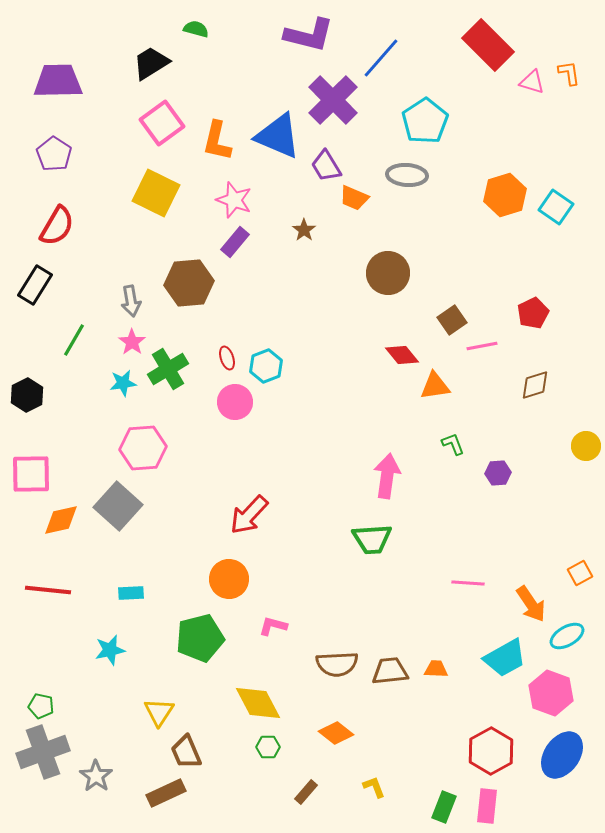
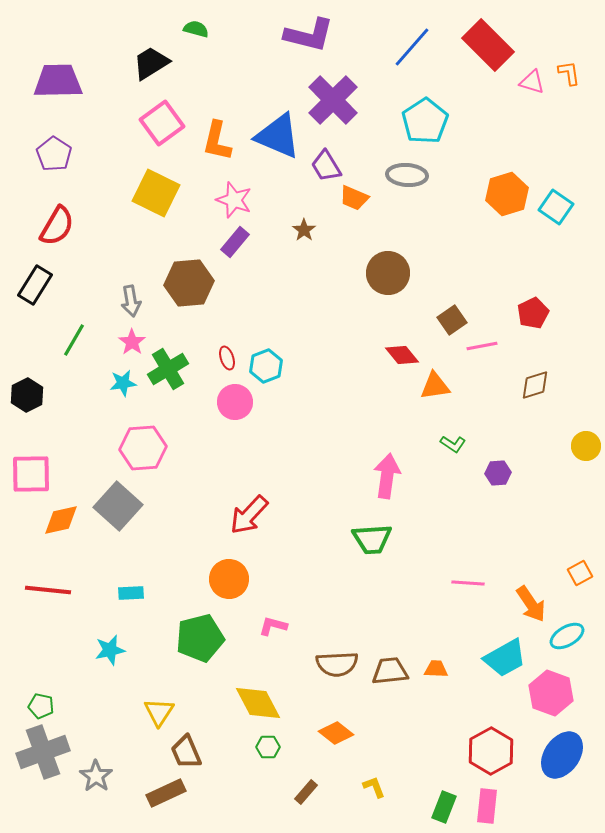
blue line at (381, 58): moved 31 px right, 11 px up
orange hexagon at (505, 195): moved 2 px right, 1 px up
green L-shape at (453, 444): rotated 145 degrees clockwise
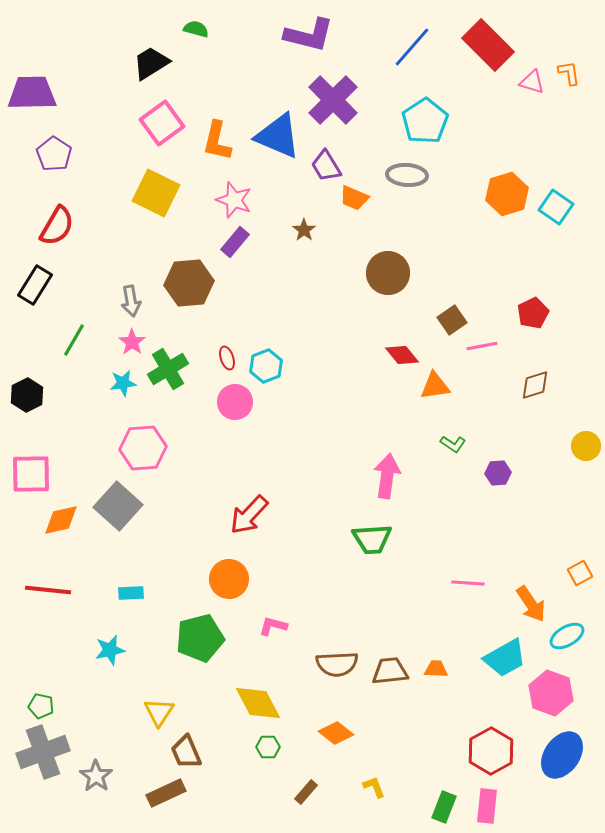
purple trapezoid at (58, 81): moved 26 px left, 12 px down
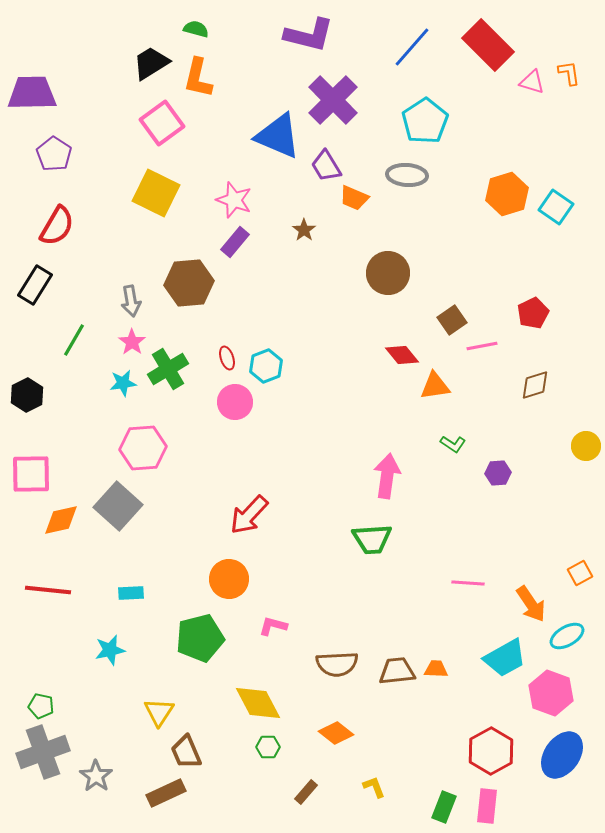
orange L-shape at (217, 141): moved 19 px left, 63 px up
brown trapezoid at (390, 671): moved 7 px right
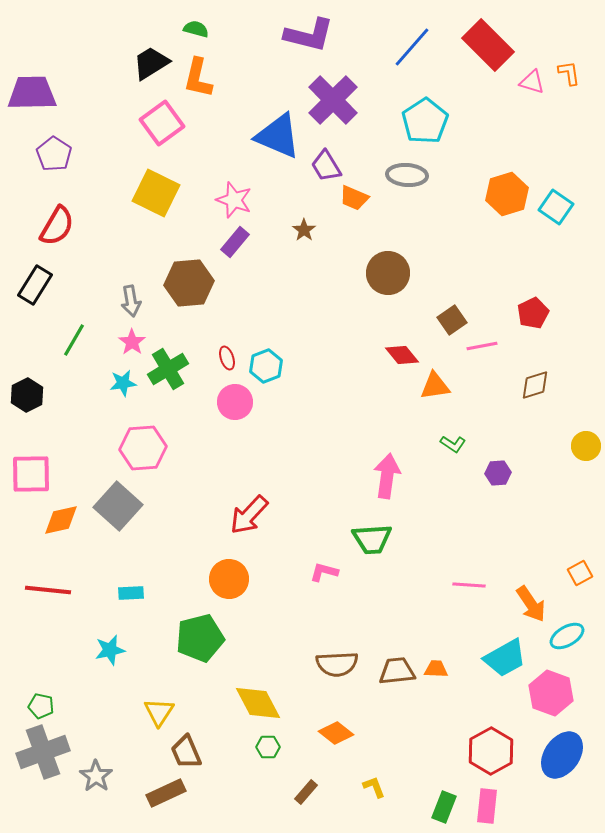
pink line at (468, 583): moved 1 px right, 2 px down
pink L-shape at (273, 626): moved 51 px right, 54 px up
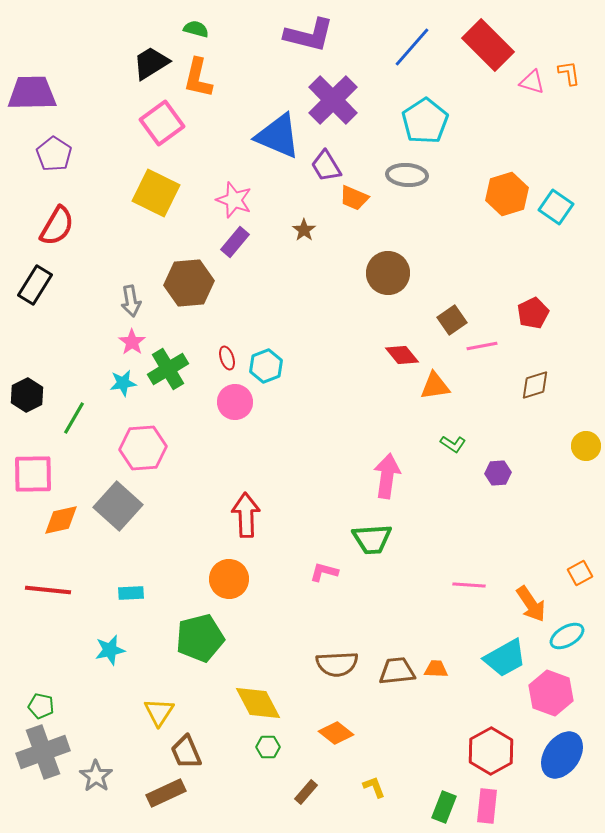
green line at (74, 340): moved 78 px down
pink square at (31, 474): moved 2 px right
red arrow at (249, 515): moved 3 px left; rotated 135 degrees clockwise
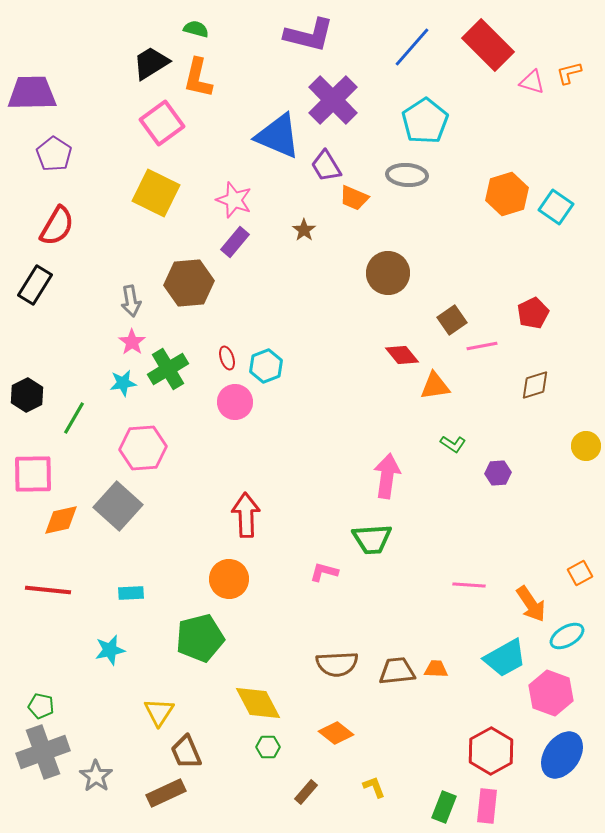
orange L-shape at (569, 73): rotated 96 degrees counterclockwise
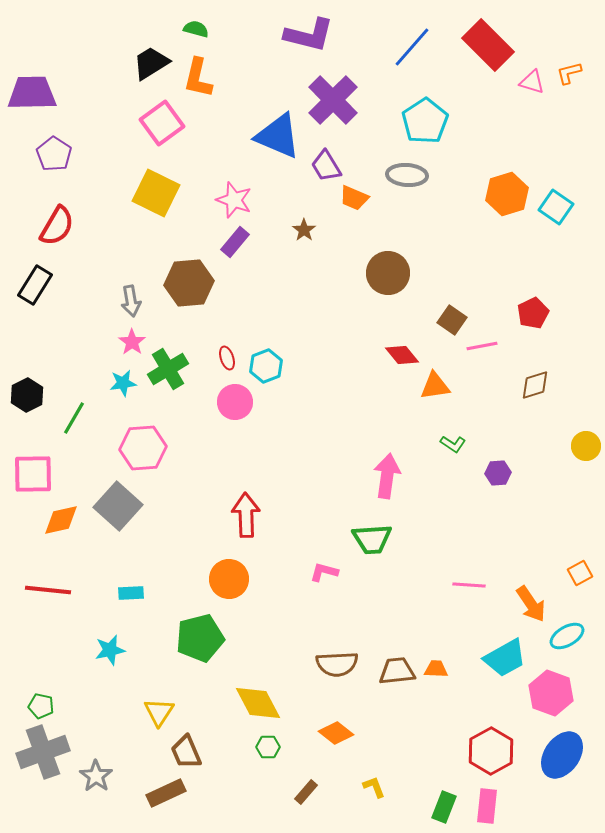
brown square at (452, 320): rotated 20 degrees counterclockwise
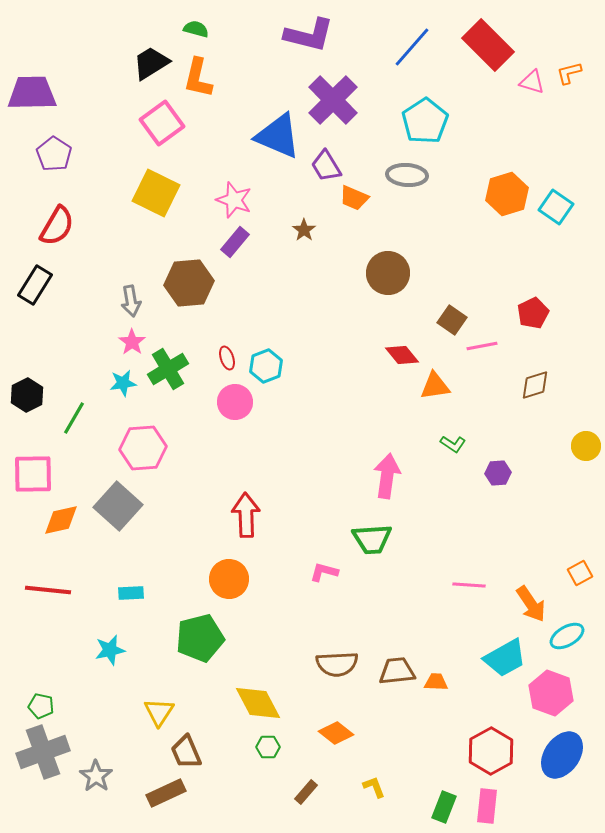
orange trapezoid at (436, 669): moved 13 px down
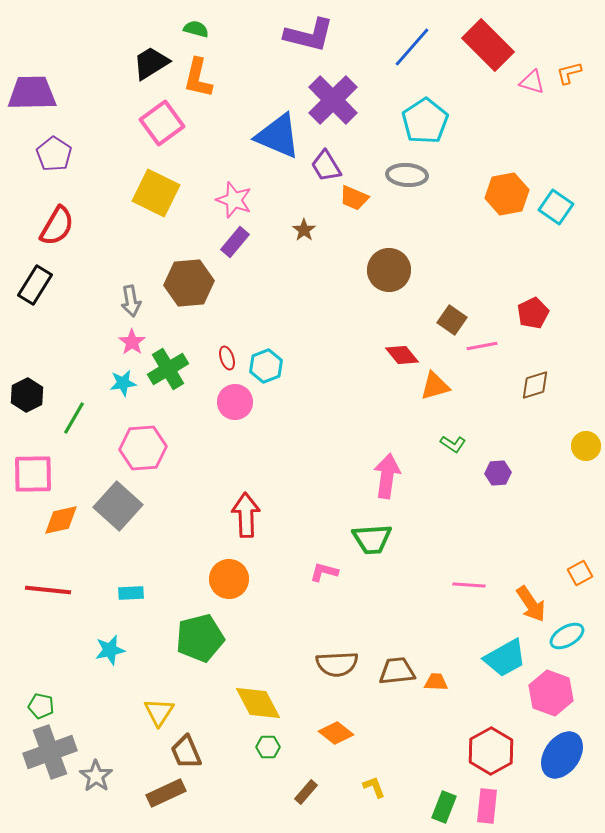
orange hexagon at (507, 194): rotated 6 degrees clockwise
brown circle at (388, 273): moved 1 px right, 3 px up
orange triangle at (435, 386): rotated 8 degrees counterclockwise
gray cross at (43, 752): moved 7 px right
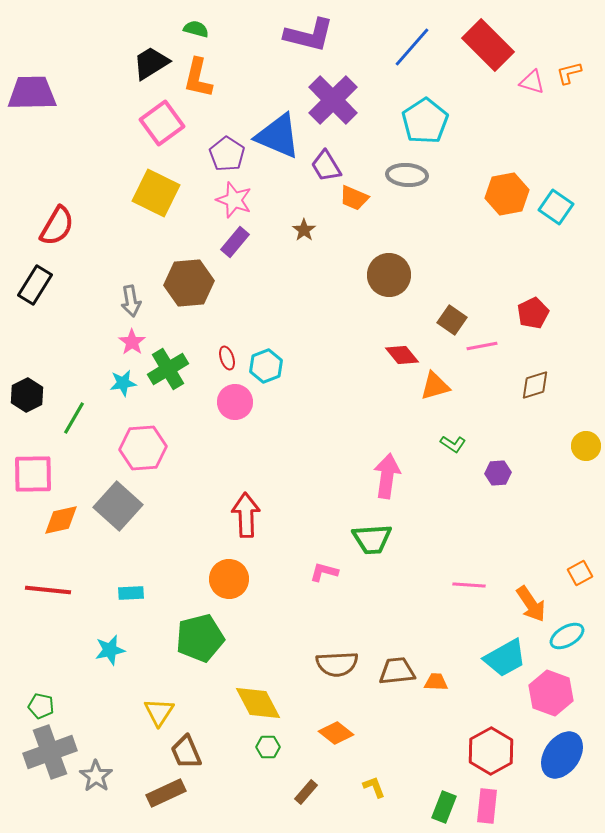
purple pentagon at (54, 154): moved 173 px right
brown circle at (389, 270): moved 5 px down
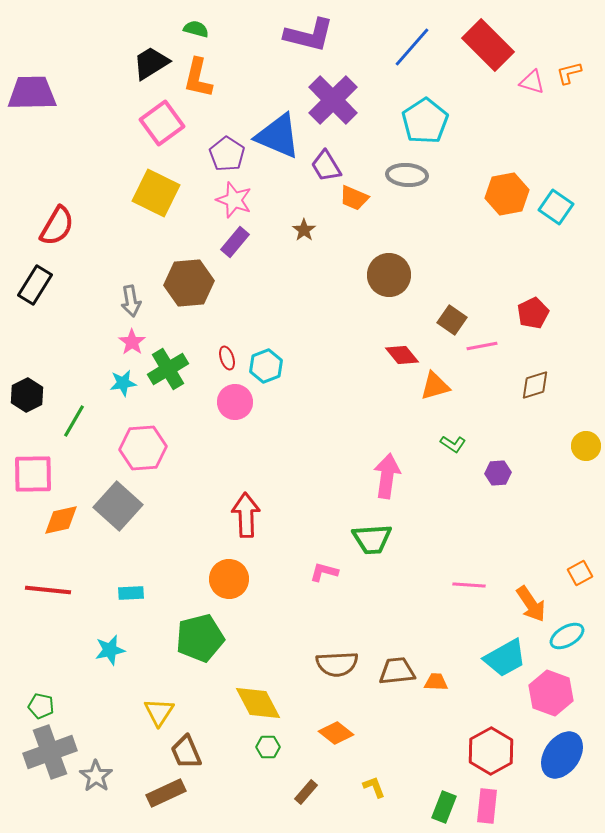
green line at (74, 418): moved 3 px down
